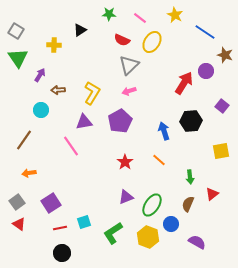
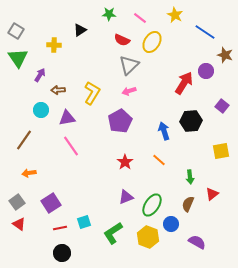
purple triangle at (84, 122): moved 17 px left, 4 px up
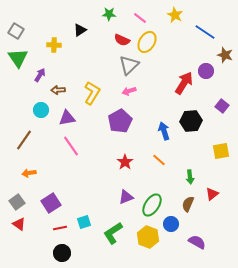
yellow ellipse at (152, 42): moved 5 px left
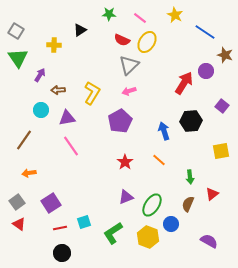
purple semicircle at (197, 242): moved 12 px right, 1 px up
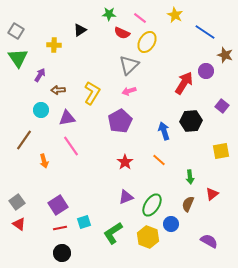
red semicircle at (122, 40): moved 7 px up
orange arrow at (29, 173): moved 15 px right, 12 px up; rotated 96 degrees counterclockwise
purple square at (51, 203): moved 7 px right, 2 px down
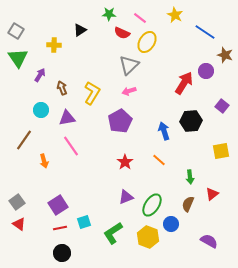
brown arrow at (58, 90): moved 4 px right, 2 px up; rotated 72 degrees clockwise
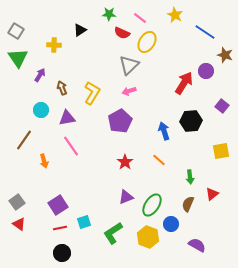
purple semicircle at (209, 241): moved 12 px left, 4 px down
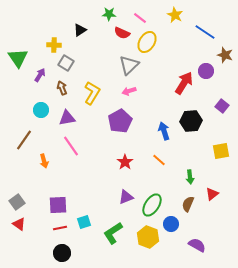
gray square at (16, 31): moved 50 px right, 32 px down
purple square at (58, 205): rotated 30 degrees clockwise
